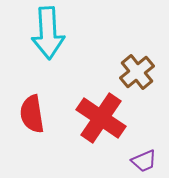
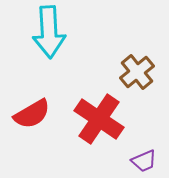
cyan arrow: moved 1 px right, 1 px up
red semicircle: rotated 111 degrees counterclockwise
red cross: moved 2 px left, 1 px down
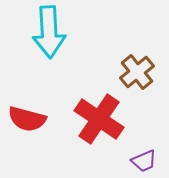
red semicircle: moved 5 px left, 5 px down; rotated 45 degrees clockwise
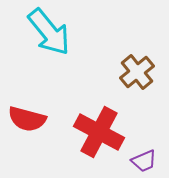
cyan arrow: rotated 36 degrees counterclockwise
red cross: moved 13 px down; rotated 6 degrees counterclockwise
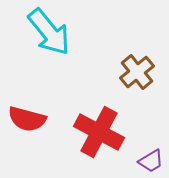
purple trapezoid: moved 7 px right; rotated 8 degrees counterclockwise
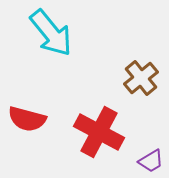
cyan arrow: moved 2 px right, 1 px down
brown cross: moved 4 px right, 6 px down
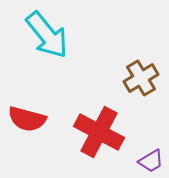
cyan arrow: moved 4 px left, 2 px down
brown cross: rotated 8 degrees clockwise
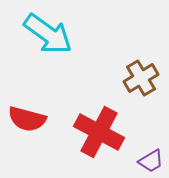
cyan arrow: moved 1 px right, 1 px up; rotated 15 degrees counterclockwise
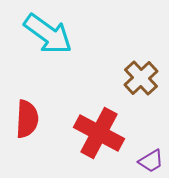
brown cross: rotated 12 degrees counterclockwise
red semicircle: rotated 102 degrees counterclockwise
red cross: moved 1 px down
